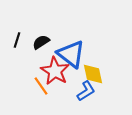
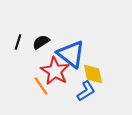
black line: moved 1 px right, 2 px down
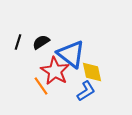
yellow diamond: moved 1 px left, 2 px up
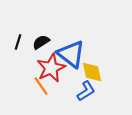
red star: moved 4 px left, 3 px up; rotated 16 degrees clockwise
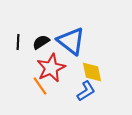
black line: rotated 14 degrees counterclockwise
blue triangle: moved 13 px up
orange line: moved 1 px left
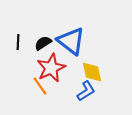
black semicircle: moved 2 px right, 1 px down
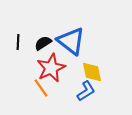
orange line: moved 1 px right, 2 px down
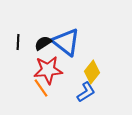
blue triangle: moved 5 px left, 1 px down
red star: moved 3 px left, 2 px down; rotated 20 degrees clockwise
yellow diamond: rotated 50 degrees clockwise
blue L-shape: moved 1 px down
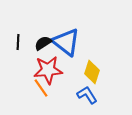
yellow diamond: rotated 20 degrees counterclockwise
blue L-shape: moved 1 px right, 3 px down; rotated 90 degrees counterclockwise
